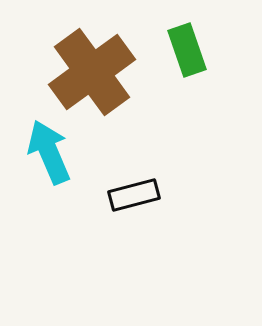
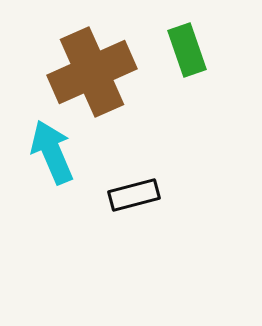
brown cross: rotated 12 degrees clockwise
cyan arrow: moved 3 px right
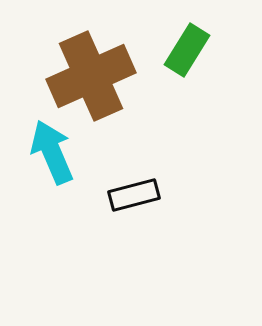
green rectangle: rotated 51 degrees clockwise
brown cross: moved 1 px left, 4 px down
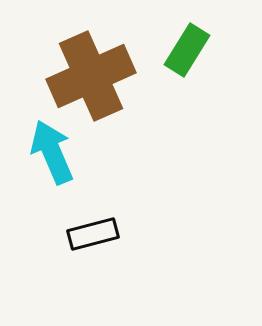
black rectangle: moved 41 px left, 39 px down
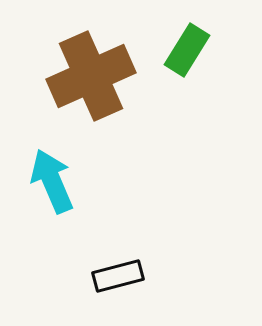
cyan arrow: moved 29 px down
black rectangle: moved 25 px right, 42 px down
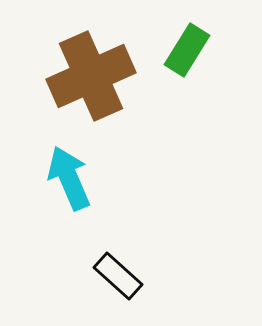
cyan arrow: moved 17 px right, 3 px up
black rectangle: rotated 57 degrees clockwise
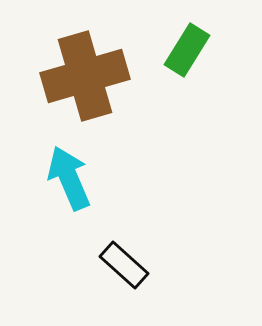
brown cross: moved 6 px left; rotated 8 degrees clockwise
black rectangle: moved 6 px right, 11 px up
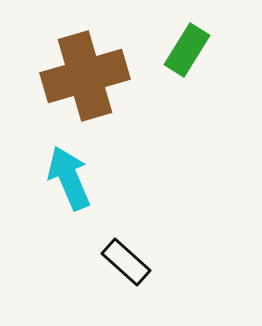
black rectangle: moved 2 px right, 3 px up
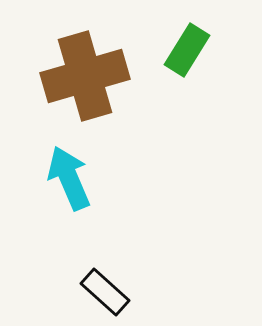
black rectangle: moved 21 px left, 30 px down
